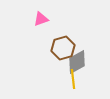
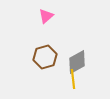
pink triangle: moved 5 px right, 3 px up; rotated 21 degrees counterclockwise
brown hexagon: moved 18 px left, 9 px down
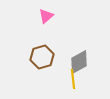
brown hexagon: moved 3 px left
gray diamond: moved 2 px right
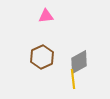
pink triangle: rotated 35 degrees clockwise
brown hexagon: rotated 10 degrees counterclockwise
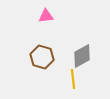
brown hexagon: rotated 20 degrees counterclockwise
gray diamond: moved 3 px right, 6 px up
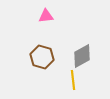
yellow line: moved 1 px down
